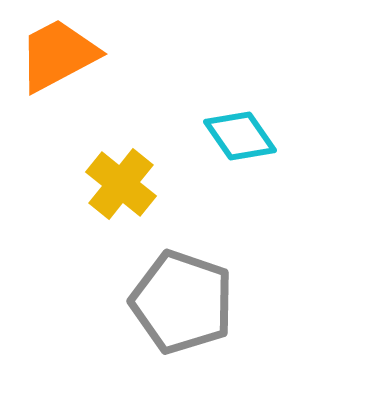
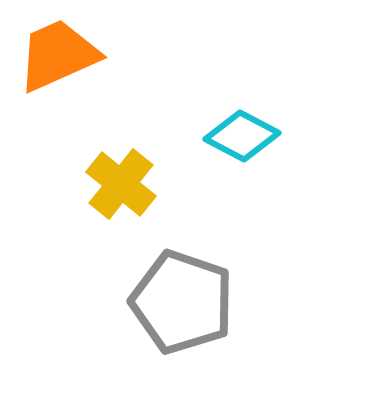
orange trapezoid: rotated 4 degrees clockwise
cyan diamond: moved 2 px right; rotated 28 degrees counterclockwise
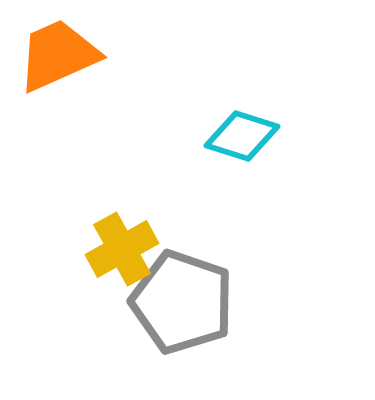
cyan diamond: rotated 10 degrees counterclockwise
yellow cross: moved 1 px right, 65 px down; rotated 22 degrees clockwise
